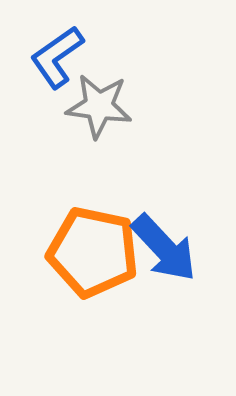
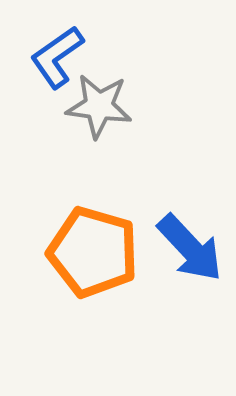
blue arrow: moved 26 px right
orange pentagon: rotated 4 degrees clockwise
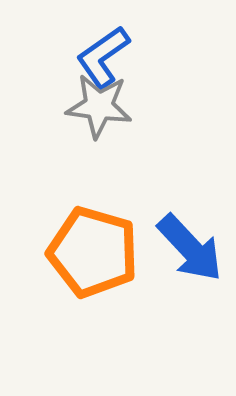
blue L-shape: moved 46 px right
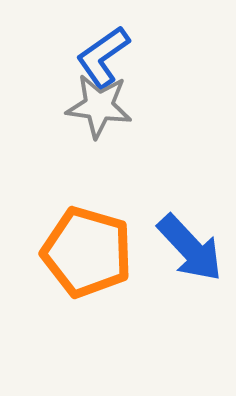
orange pentagon: moved 6 px left
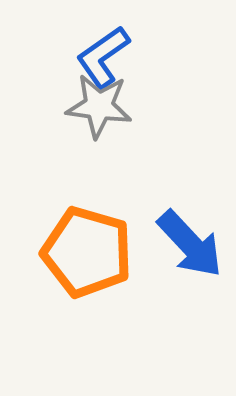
blue arrow: moved 4 px up
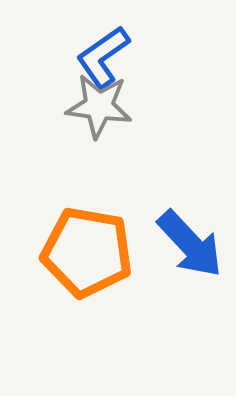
orange pentagon: rotated 6 degrees counterclockwise
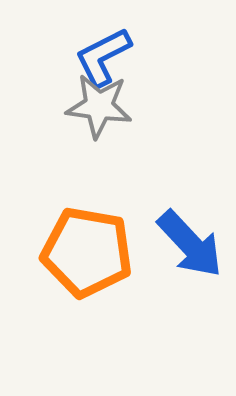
blue L-shape: rotated 8 degrees clockwise
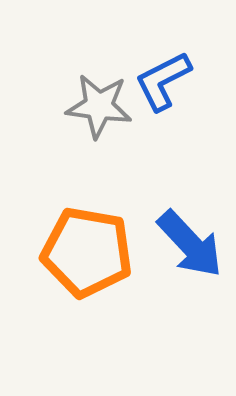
blue L-shape: moved 60 px right, 24 px down
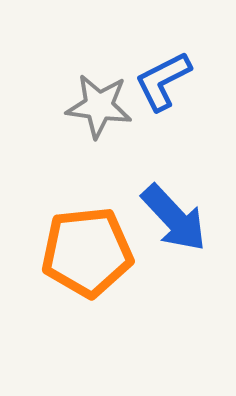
blue arrow: moved 16 px left, 26 px up
orange pentagon: rotated 16 degrees counterclockwise
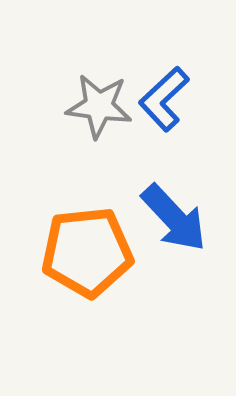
blue L-shape: moved 1 px right, 18 px down; rotated 16 degrees counterclockwise
